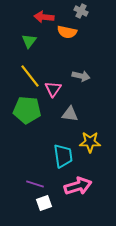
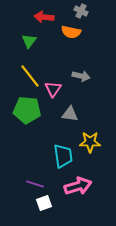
orange semicircle: moved 4 px right
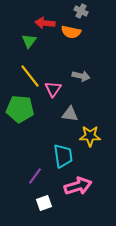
red arrow: moved 1 px right, 6 px down
green pentagon: moved 7 px left, 1 px up
yellow star: moved 6 px up
purple line: moved 8 px up; rotated 72 degrees counterclockwise
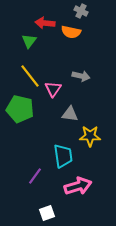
green pentagon: rotated 8 degrees clockwise
white square: moved 3 px right, 10 px down
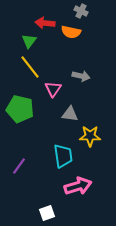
yellow line: moved 9 px up
purple line: moved 16 px left, 10 px up
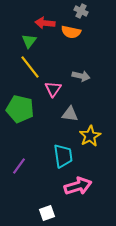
yellow star: rotated 30 degrees counterclockwise
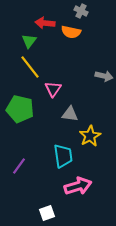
gray arrow: moved 23 px right
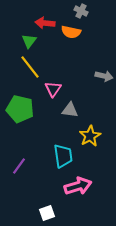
gray triangle: moved 4 px up
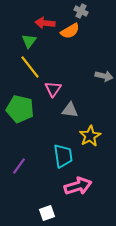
orange semicircle: moved 1 px left, 1 px up; rotated 42 degrees counterclockwise
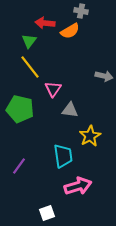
gray cross: rotated 16 degrees counterclockwise
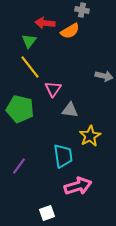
gray cross: moved 1 px right, 1 px up
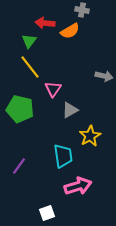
gray triangle: rotated 36 degrees counterclockwise
